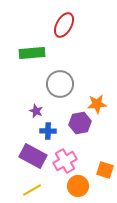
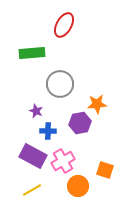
pink cross: moved 2 px left
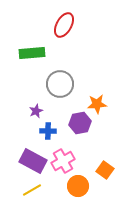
purple star: rotated 24 degrees clockwise
purple rectangle: moved 5 px down
orange square: rotated 18 degrees clockwise
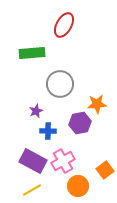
orange square: rotated 18 degrees clockwise
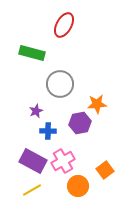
green rectangle: rotated 20 degrees clockwise
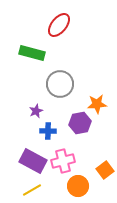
red ellipse: moved 5 px left; rotated 10 degrees clockwise
pink cross: rotated 15 degrees clockwise
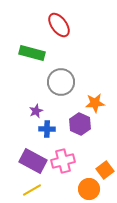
red ellipse: rotated 75 degrees counterclockwise
gray circle: moved 1 px right, 2 px up
orange star: moved 2 px left, 1 px up
purple hexagon: moved 1 px down; rotated 25 degrees counterclockwise
blue cross: moved 1 px left, 2 px up
orange circle: moved 11 px right, 3 px down
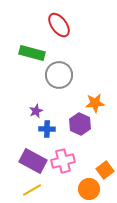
gray circle: moved 2 px left, 7 px up
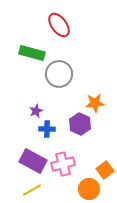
gray circle: moved 1 px up
pink cross: moved 3 px down
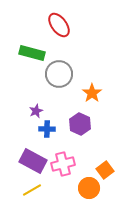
orange star: moved 3 px left, 10 px up; rotated 30 degrees counterclockwise
orange circle: moved 1 px up
